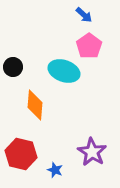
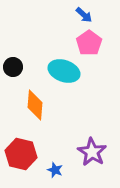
pink pentagon: moved 3 px up
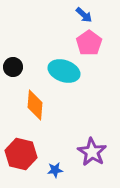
blue star: rotated 28 degrees counterclockwise
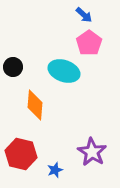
blue star: rotated 14 degrees counterclockwise
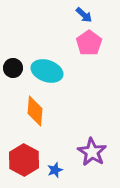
black circle: moved 1 px down
cyan ellipse: moved 17 px left
orange diamond: moved 6 px down
red hexagon: moved 3 px right, 6 px down; rotated 16 degrees clockwise
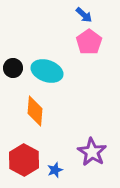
pink pentagon: moved 1 px up
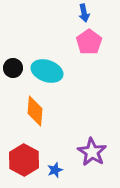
blue arrow: moved 2 px up; rotated 36 degrees clockwise
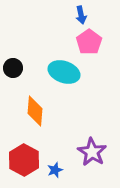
blue arrow: moved 3 px left, 2 px down
cyan ellipse: moved 17 px right, 1 px down
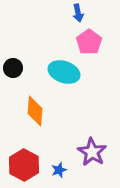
blue arrow: moved 3 px left, 2 px up
red hexagon: moved 5 px down
blue star: moved 4 px right
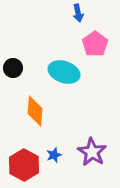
pink pentagon: moved 6 px right, 2 px down
blue star: moved 5 px left, 15 px up
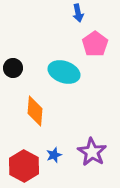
red hexagon: moved 1 px down
